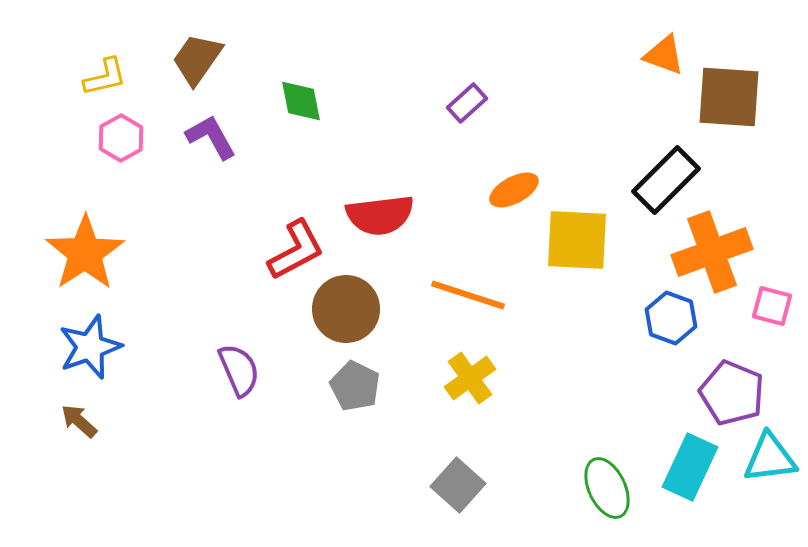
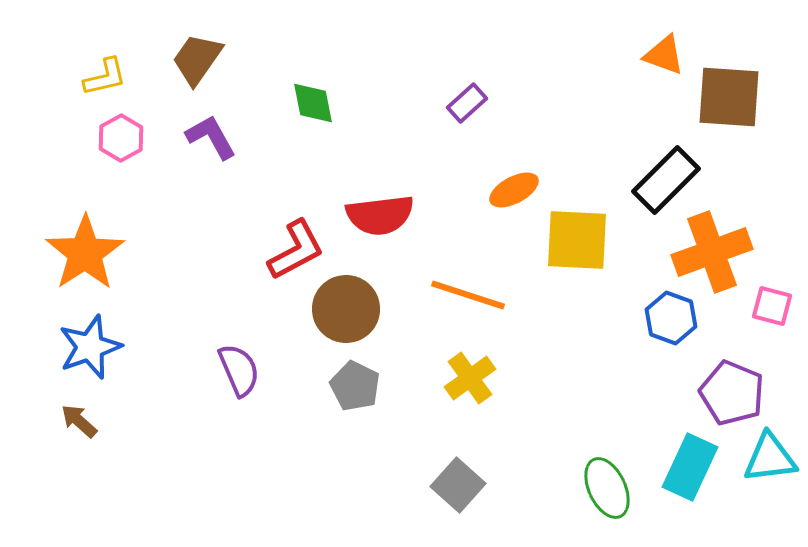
green diamond: moved 12 px right, 2 px down
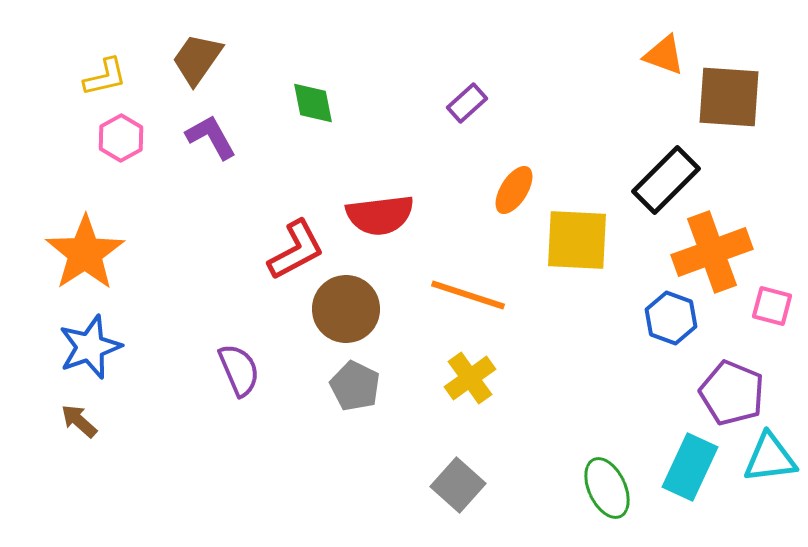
orange ellipse: rotated 30 degrees counterclockwise
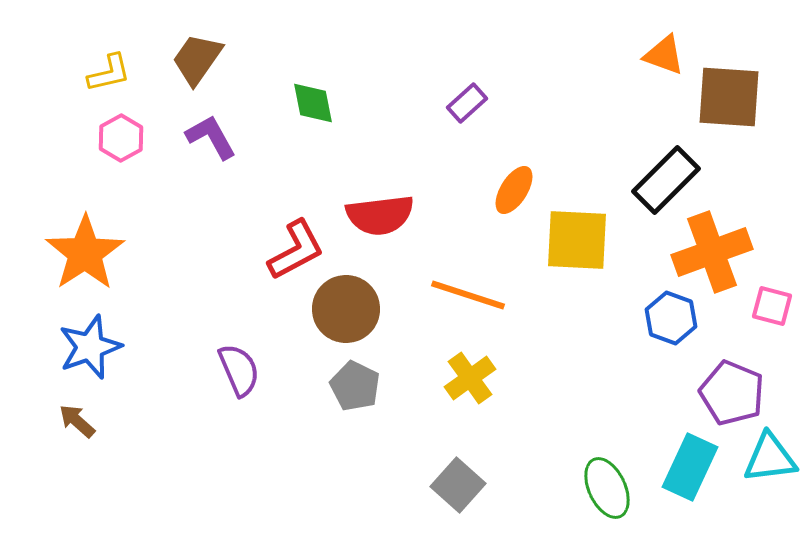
yellow L-shape: moved 4 px right, 4 px up
brown arrow: moved 2 px left
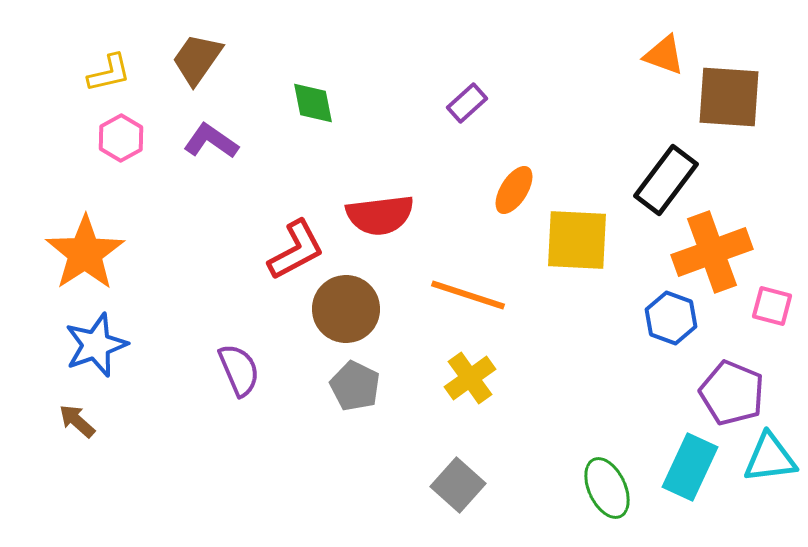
purple L-shape: moved 4 px down; rotated 26 degrees counterclockwise
black rectangle: rotated 8 degrees counterclockwise
blue star: moved 6 px right, 2 px up
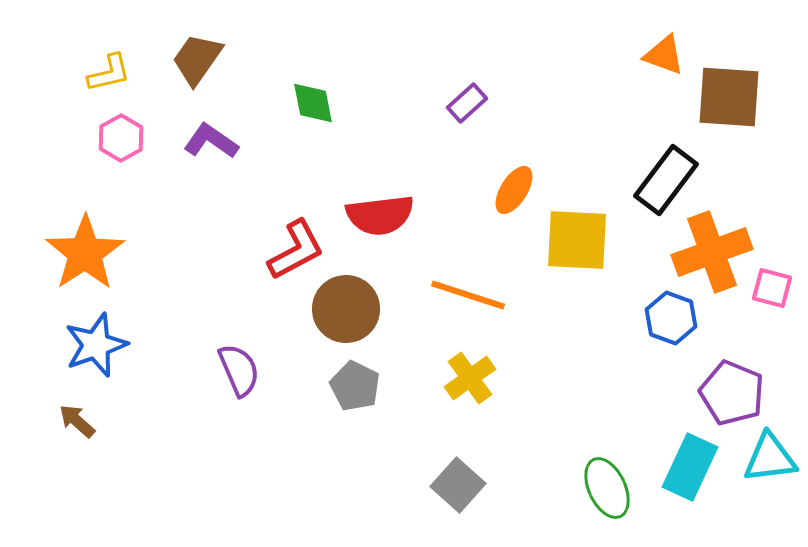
pink square: moved 18 px up
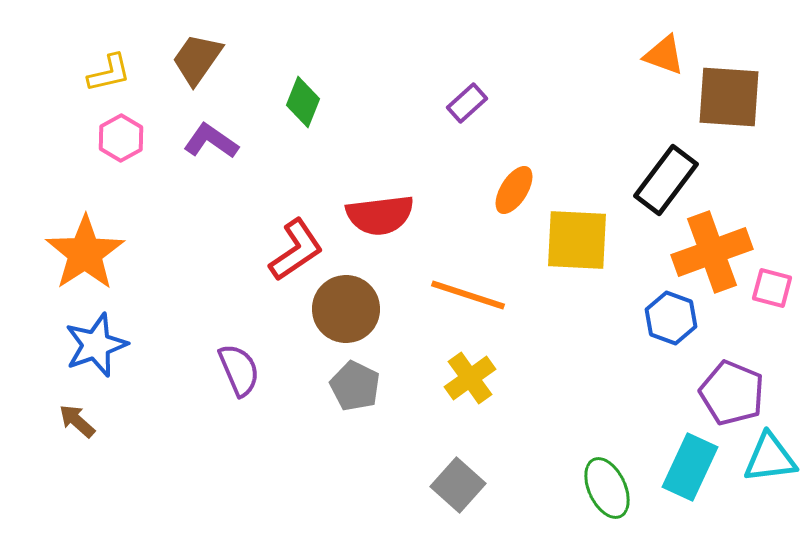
green diamond: moved 10 px left, 1 px up; rotated 33 degrees clockwise
red L-shape: rotated 6 degrees counterclockwise
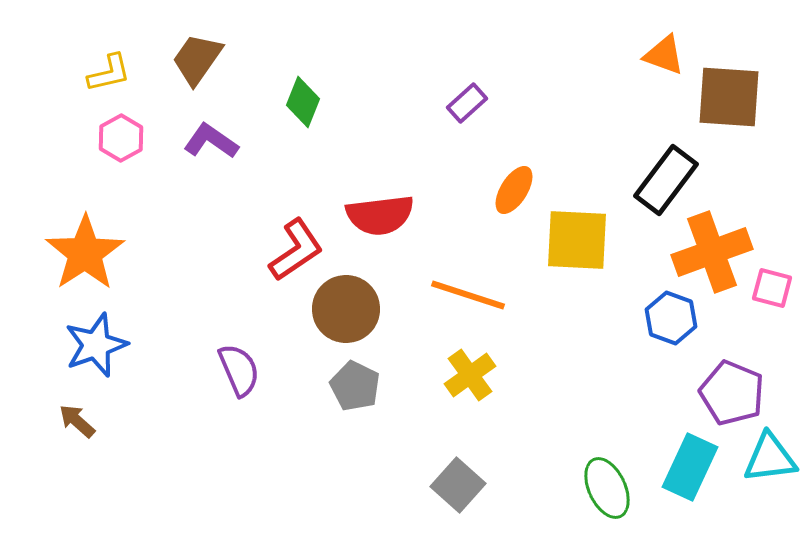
yellow cross: moved 3 px up
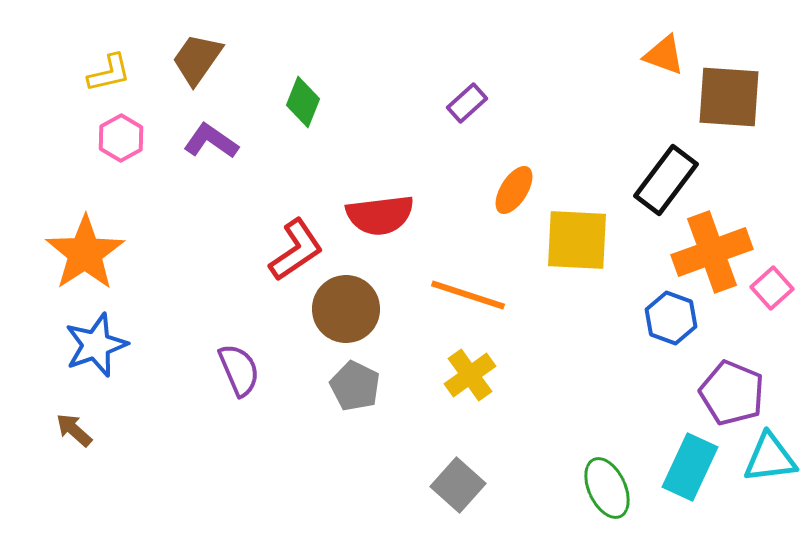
pink square: rotated 33 degrees clockwise
brown arrow: moved 3 px left, 9 px down
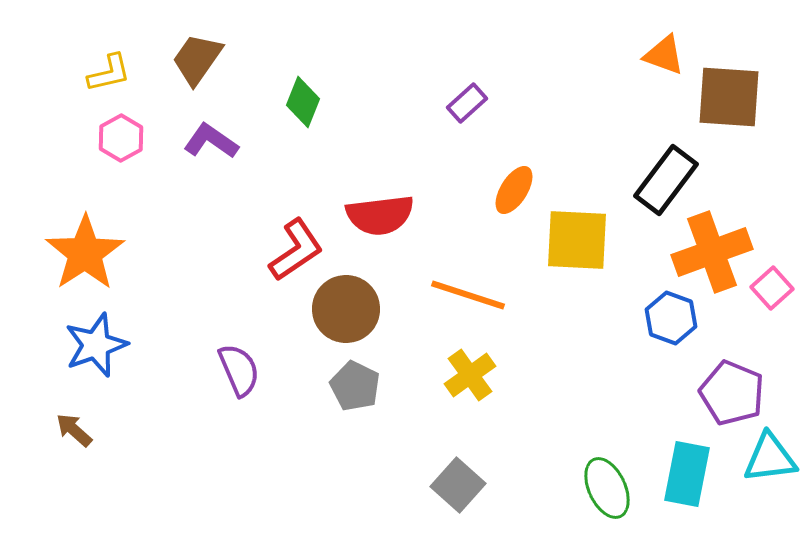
cyan rectangle: moved 3 px left, 7 px down; rotated 14 degrees counterclockwise
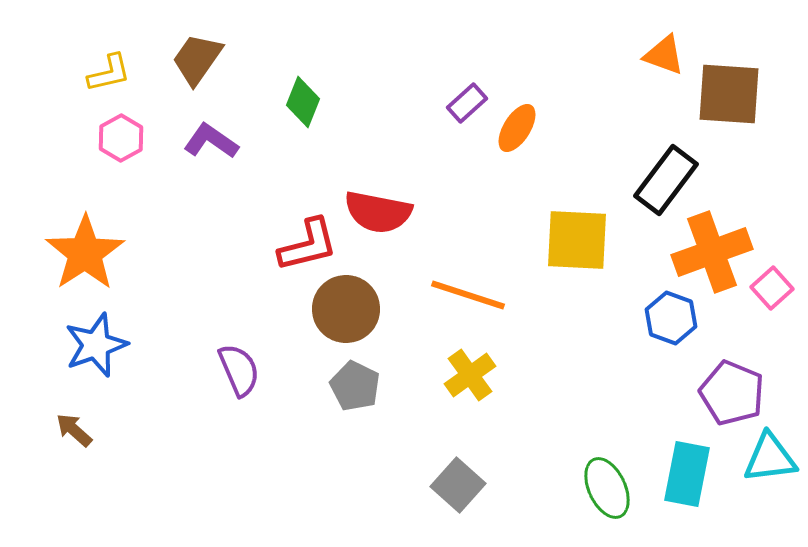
brown square: moved 3 px up
orange ellipse: moved 3 px right, 62 px up
red semicircle: moved 2 px left, 3 px up; rotated 18 degrees clockwise
red L-shape: moved 12 px right, 5 px up; rotated 20 degrees clockwise
